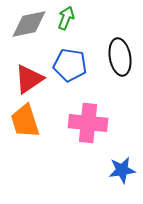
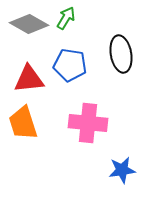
green arrow: rotated 10 degrees clockwise
gray diamond: rotated 42 degrees clockwise
black ellipse: moved 1 px right, 3 px up
red triangle: rotated 28 degrees clockwise
orange trapezoid: moved 2 px left, 2 px down
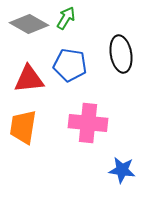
orange trapezoid: moved 4 px down; rotated 27 degrees clockwise
blue star: rotated 16 degrees clockwise
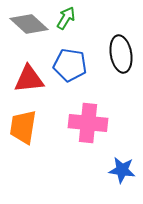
gray diamond: rotated 12 degrees clockwise
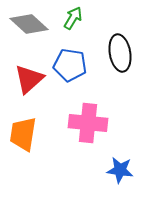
green arrow: moved 7 px right
black ellipse: moved 1 px left, 1 px up
red triangle: rotated 36 degrees counterclockwise
orange trapezoid: moved 7 px down
blue star: moved 2 px left
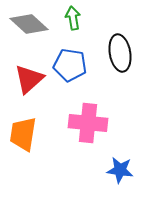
green arrow: rotated 40 degrees counterclockwise
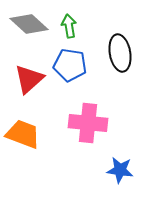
green arrow: moved 4 px left, 8 px down
orange trapezoid: rotated 102 degrees clockwise
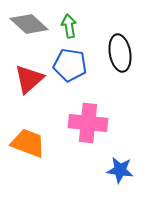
orange trapezoid: moved 5 px right, 9 px down
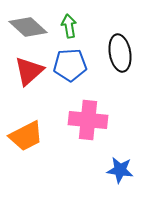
gray diamond: moved 1 px left, 3 px down
blue pentagon: rotated 12 degrees counterclockwise
red triangle: moved 8 px up
pink cross: moved 3 px up
orange trapezoid: moved 2 px left, 7 px up; rotated 132 degrees clockwise
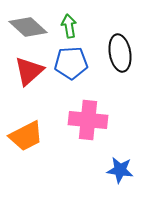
blue pentagon: moved 1 px right, 2 px up
